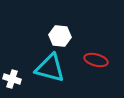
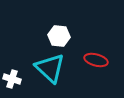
white hexagon: moved 1 px left
cyan triangle: rotated 28 degrees clockwise
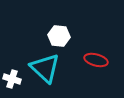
cyan triangle: moved 5 px left
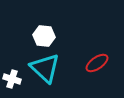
white hexagon: moved 15 px left
red ellipse: moved 1 px right, 3 px down; rotated 50 degrees counterclockwise
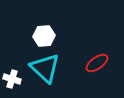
white hexagon: rotated 10 degrees counterclockwise
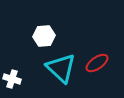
cyan triangle: moved 16 px right
